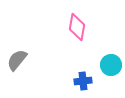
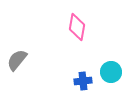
cyan circle: moved 7 px down
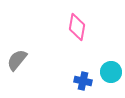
blue cross: rotated 18 degrees clockwise
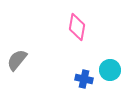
cyan circle: moved 1 px left, 2 px up
blue cross: moved 1 px right, 2 px up
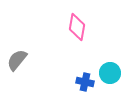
cyan circle: moved 3 px down
blue cross: moved 1 px right, 3 px down
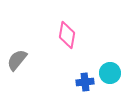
pink diamond: moved 10 px left, 8 px down
blue cross: rotated 18 degrees counterclockwise
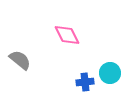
pink diamond: rotated 36 degrees counterclockwise
gray semicircle: moved 3 px right; rotated 90 degrees clockwise
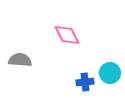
gray semicircle: rotated 35 degrees counterclockwise
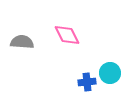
gray semicircle: moved 2 px right, 18 px up
blue cross: moved 2 px right
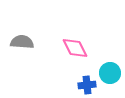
pink diamond: moved 8 px right, 13 px down
blue cross: moved 3 px down
